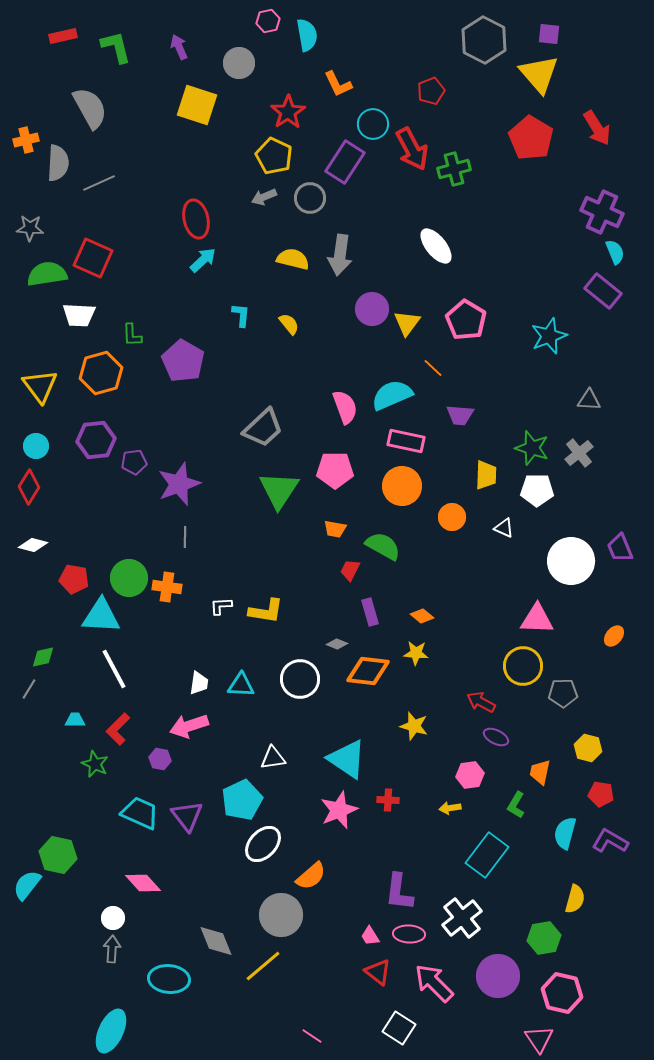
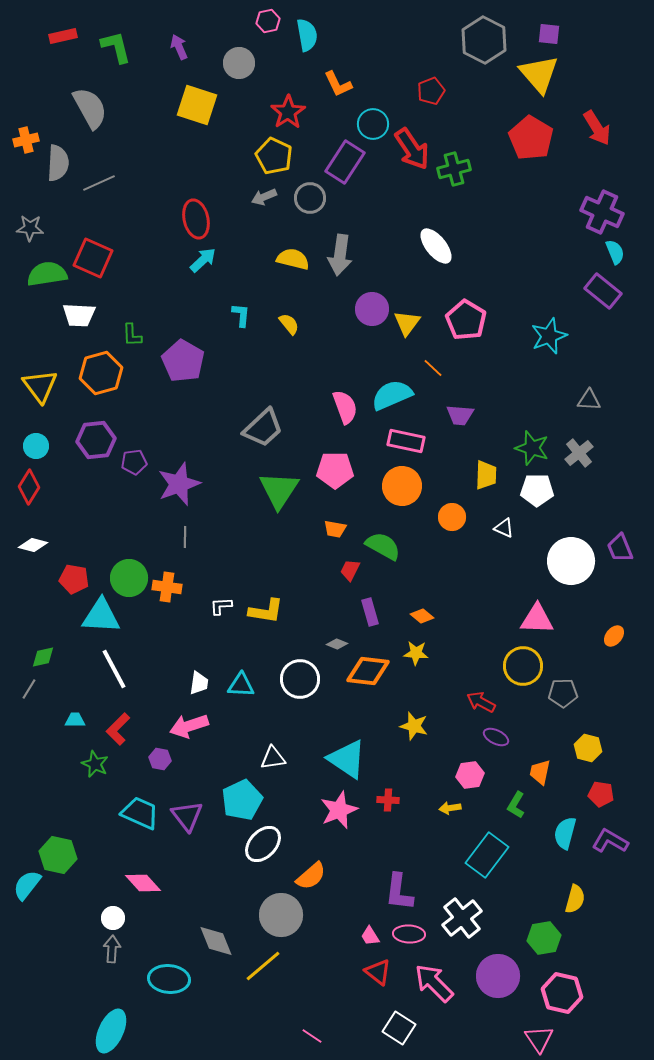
red arrow at (412, 149): rotated 6 degrees counterclockwise
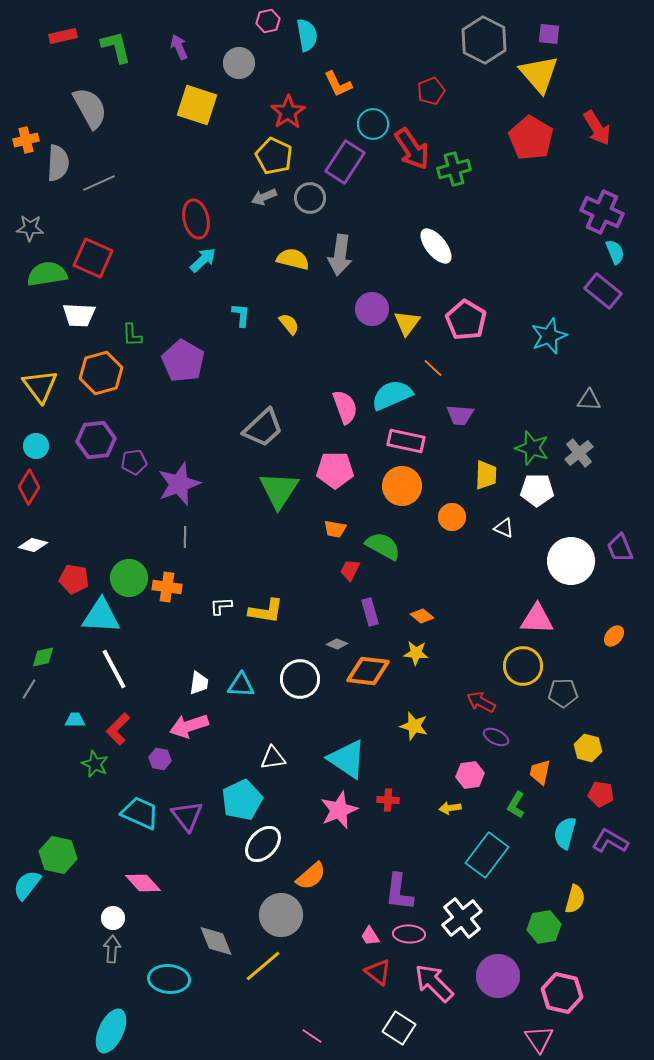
green hexagon at (544, 938): moved 11 px up
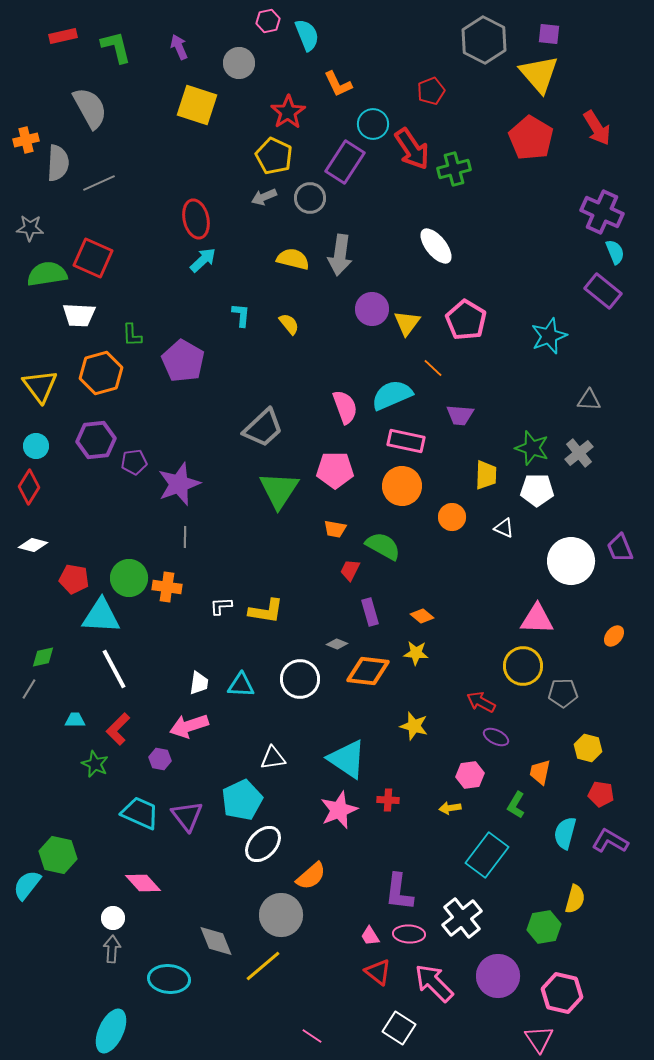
cyan semicircle at (307, 35): rotated 12 degrees counterclockwise
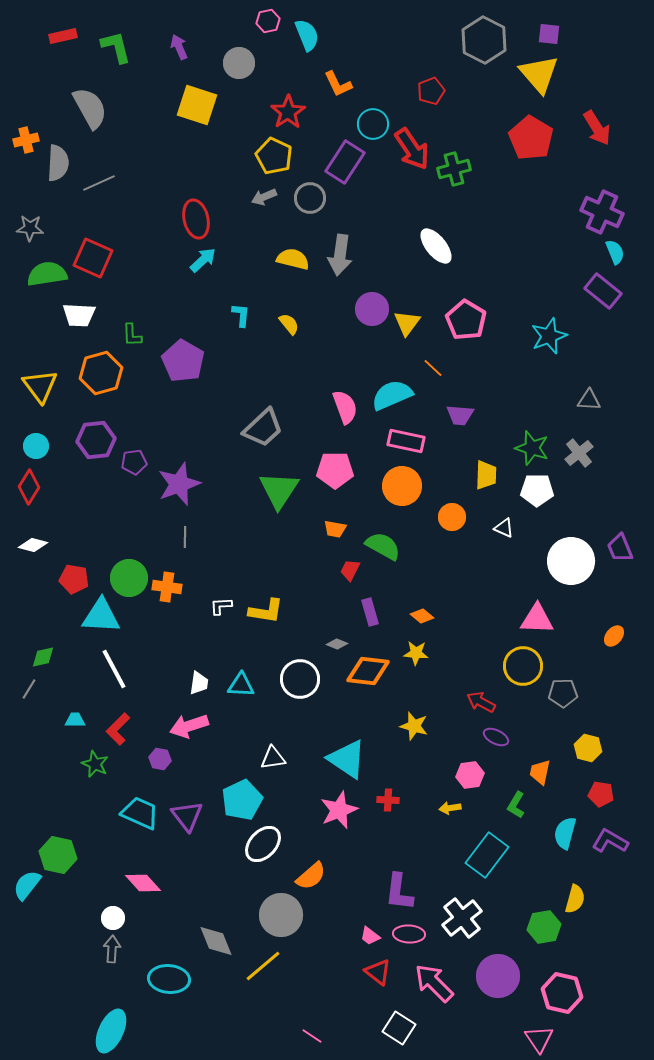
pink trapezoid at (370, 936): rotated 20 degrees counterclockwise
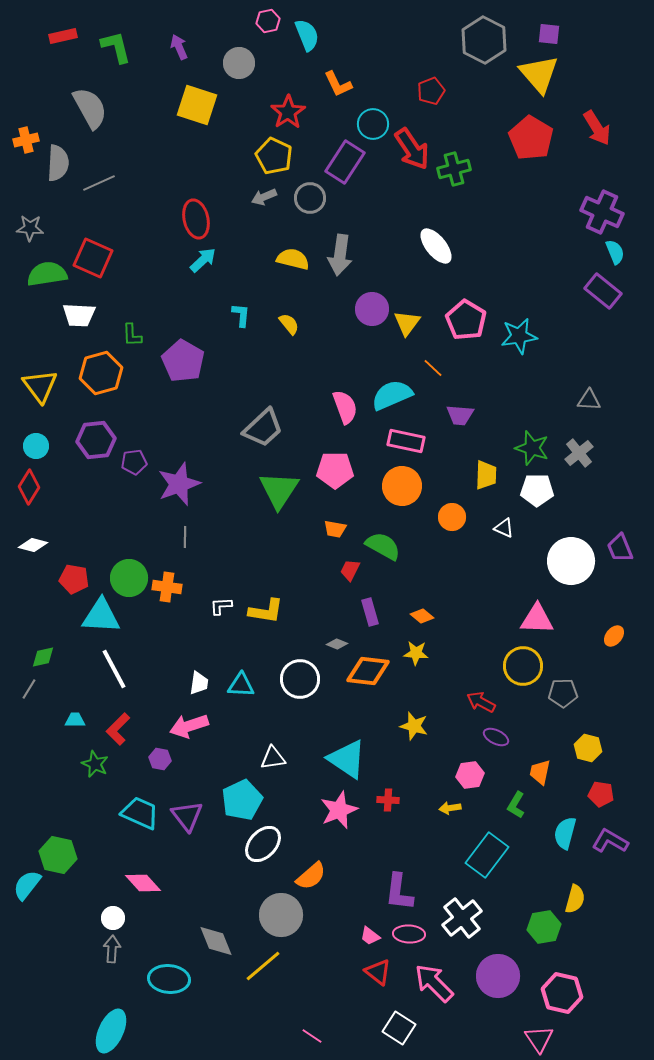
cyan star at (549, 336): moved 30 px left; rotated 12 degrees clockwise
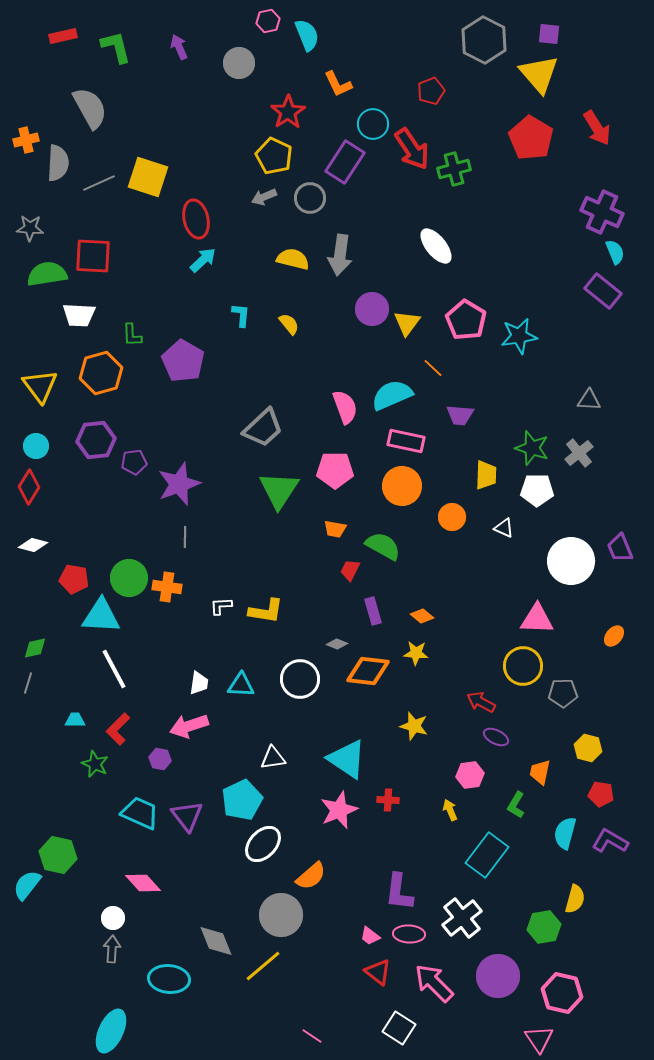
yellow square at (197, 105): moved 49 px left, 72 px down
red square at (93, 258): moved 2 px up; rotated 21 degrees counterclockwise
purple rectangle at (370, 612): moved 3 px right, 1 px up
green diamond at (43, 657): moved 8 px left, 9 px up
gray line at (29, 689): moved 1 px left, 6 px up; rotated 15 degrees counterclockwise
yellow arrow at (450, 808): moved 2 px down; rotated 75 degrees clockwise
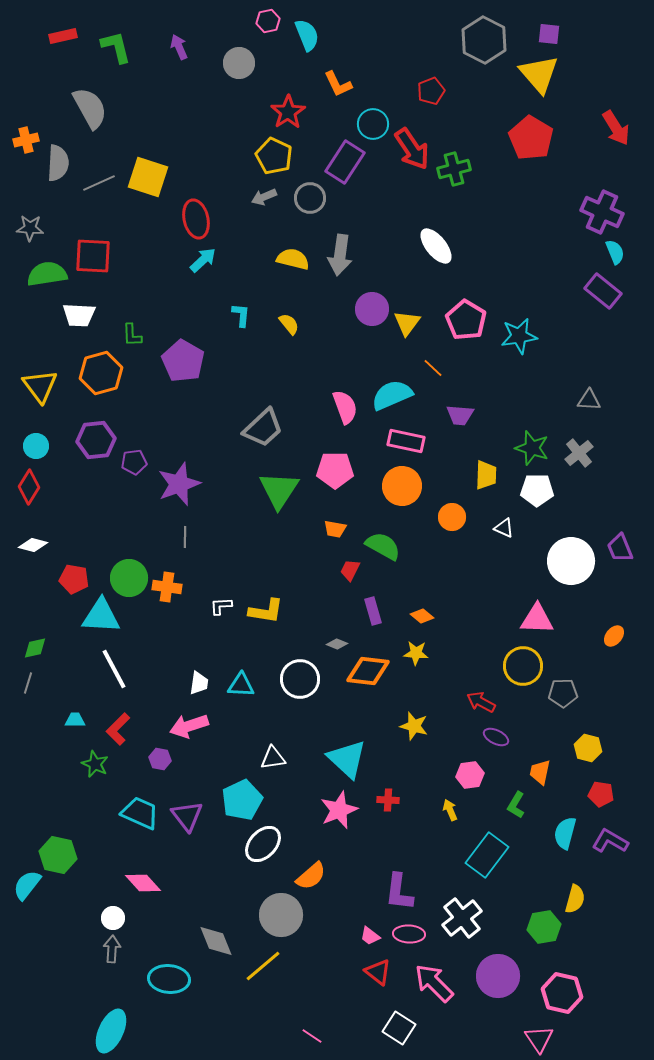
red arrow at (597, 128): moved 19 px right
cyan triangle at (347, 759): rotated 9 degrees clockwise
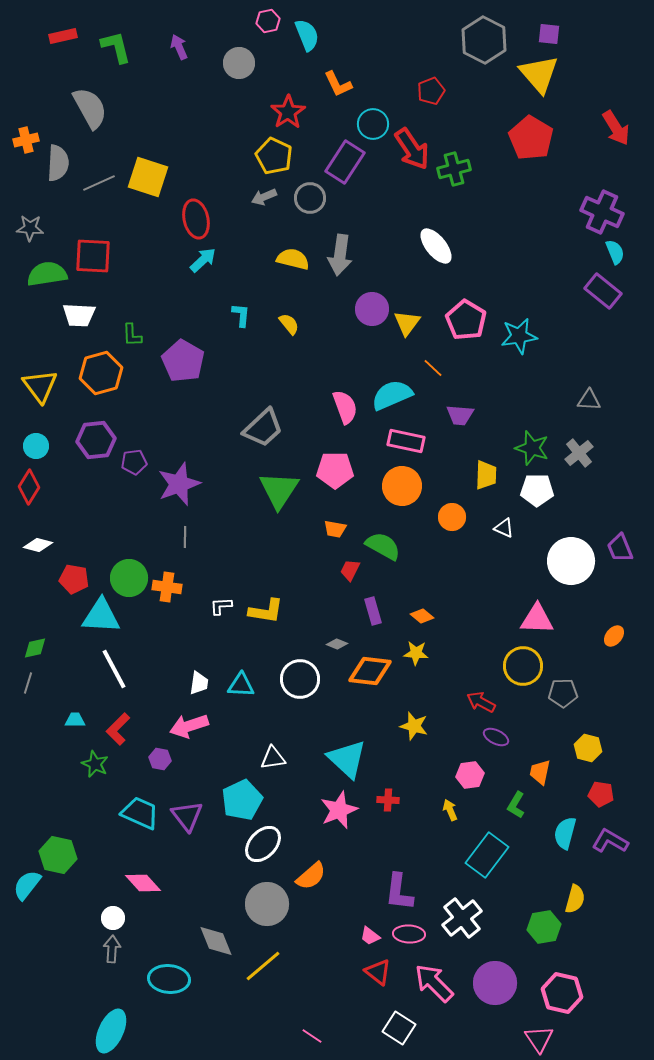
white diamond at (33, 545): moved 5 px right
orange diamond at (368, 671): moved 2 px right
gray circle at (281, 915): moved 14 px left, 11 px up
purple circle at (498, 976): moved 3 px left, 7 px down
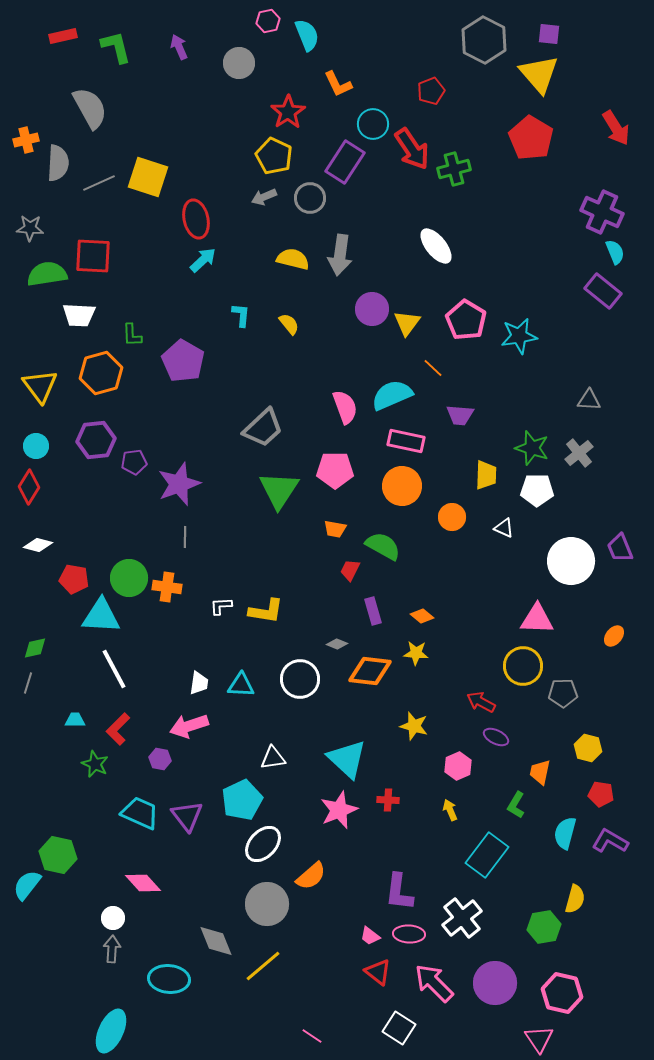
pink hexagon at (470, 775): moved 12 px left, 9 px up; rotated 16 degrees counterclockwise
